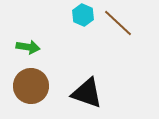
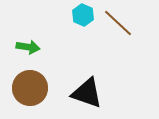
brown circle: moved 1 px left, 2 px down
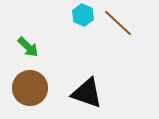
green arrow: rotated 35 degrees clockwise
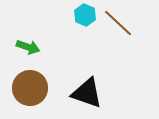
cyan hexagon: moved 2 px right
green arrow: rotated 25 degrees counterclockwise
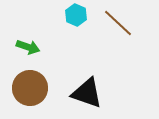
cyan hexagon: moved 9 px left
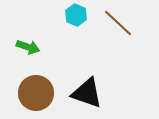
brown circle: moved 6 px right, 5 px down
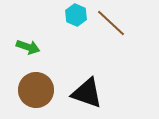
brown line: moved 7 px left
brown circle: moved 3 px up
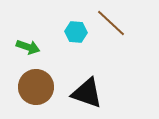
cyan hexagon: moved 17 px down; rotated 20 degrees counterclockwise
brown circle: moved 3 px up
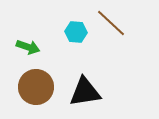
black triangle: moved 2 px left, 1 px up; rotated 28 degrees counterclockwise
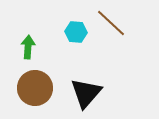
green arrow: rotated 105 degrees counterclockwise
brown circle: moved 1 px left, 1 px down
black triangle: moved 1 px right, 1 px down; rotated 40 degrees counterclockwise
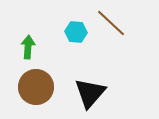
brown circle: moved 1 px right, 1 px up
black triangle: moved 4 px right
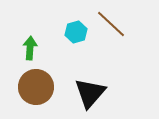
brown line: moved 1 px down
cyan hexagon: rotated 20 degrees counterclockwise
green arrow: moved 2 px right, 1 px down
